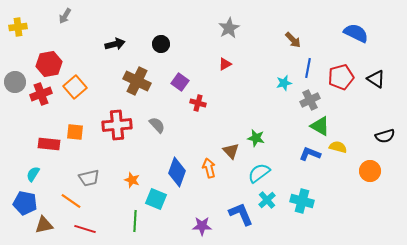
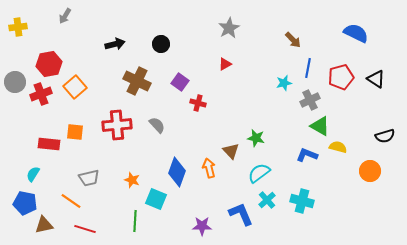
blue L-shape at (310, 154): moved 3 px left, 1 px down
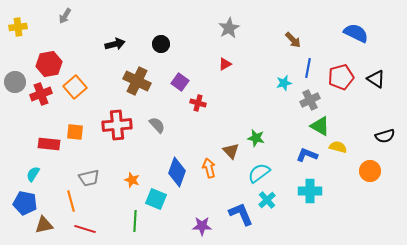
orange line at (71, 201): rotated 40 degrees clockwise
cyan cross at (302, 201): moved 8 px right, 10 px up; rotated 15 degrees counterclockwise
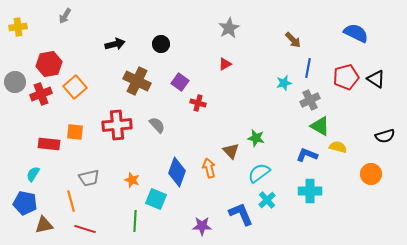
red pentagon at (341, 77): moved 5 px right
orange circle at (370, 171): moved 1 px right, 3 px down
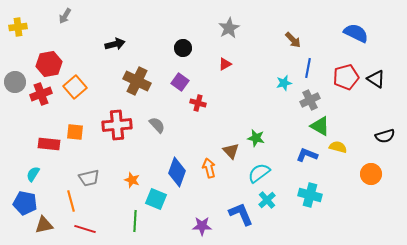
black circle at (161, 44): moved 22 px right, 4 px down
cyan cross at (310, 191): moved 4 px down; rotated 15 degrees clockwise
